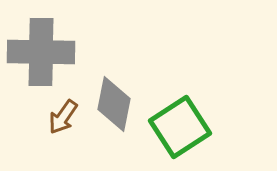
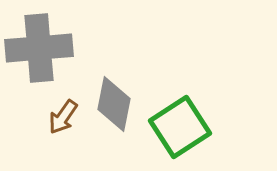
gray cross: moved 2 px left, 4 px up; rotated 6 degrees counterclockwise
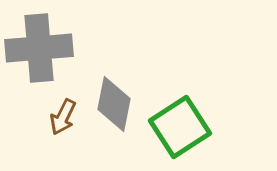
brown arrow: rotated 9 degrees counterclockwise
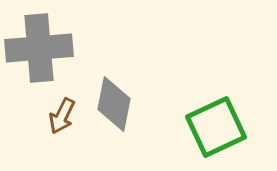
brown arrow: moved 1 px left, 1 px up
green square: moved 36 px right; rotated 8 degrees clockwise
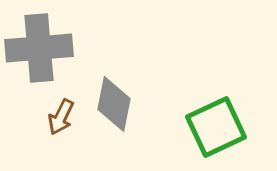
brown arrow: moved 1 px left, 1 px down
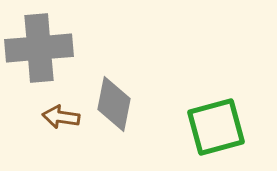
brown arrow: rotated 72 degrees clockwise
green square: rotated 10 degrees clockwise
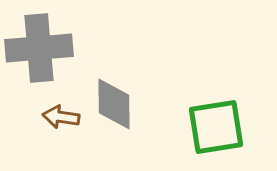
gray diamond: rotated 12 degrees counterclockwise
green square: rotated 6 degrees clockwise
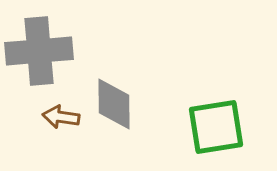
gray cross: moved 3 px down
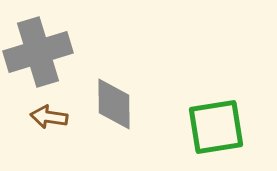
gray cross: moved 1 px left, 1 px down; rotated 12 degrees counterclockwise
brown arrow: moved 12 px left
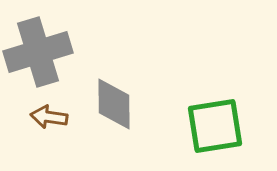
green square: moved 1 px left, 1 px up
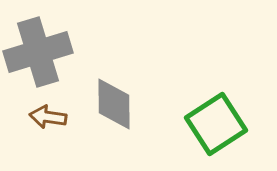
brown arrow: moved 1 px left
green square: moved 1 px right, 2 px up; rotated 24 degrees counterclockwise
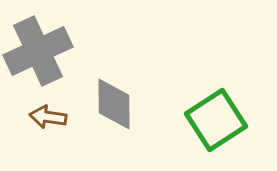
gray cross: moved 1 px up; rotated 8 degrees counterclockwise
green square: moved 4 px up
